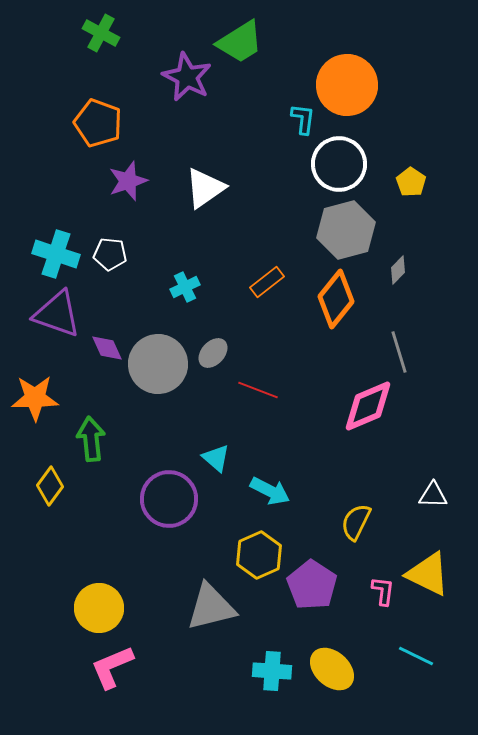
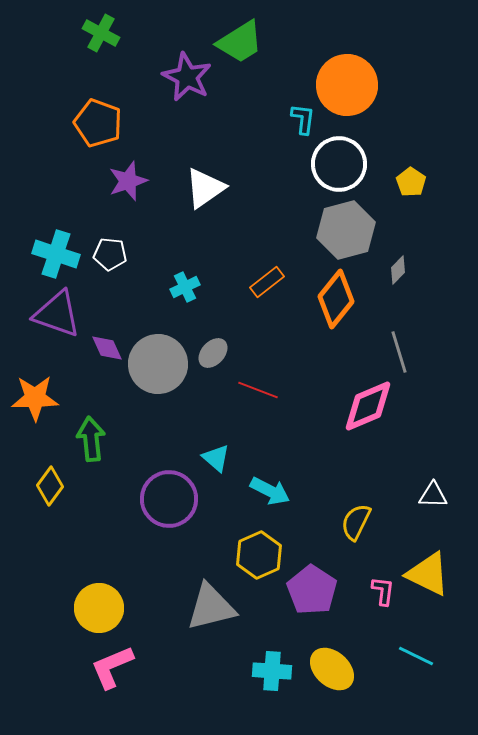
purple pentagon at (312, 585): moved 5 px down
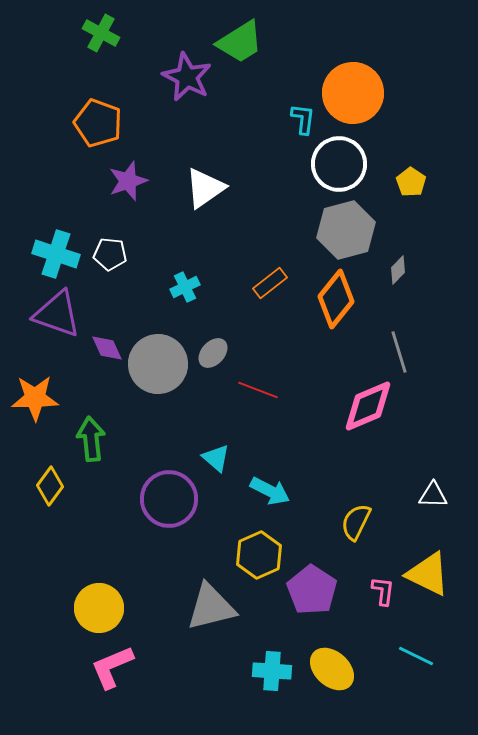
orange circle at (347, 85): moved 6 px right, 8 px down
orange rectangle at (267, 282): moved 3 px right, 1 px down
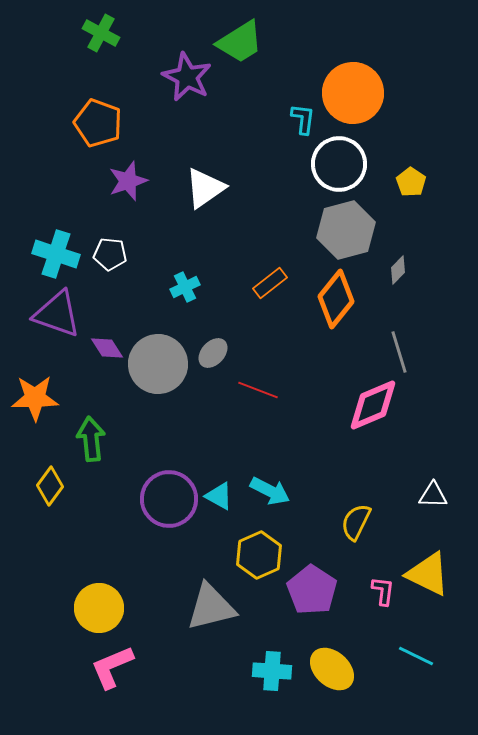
purple diamond at (107, 348): rotated 8 degrees counterclockwise
pink diamond at (368, 406): moved 5 px right, 1 px up
cyan triangle at (216, 458): moved 3 px right, 38 px down; rotated 12 degrees counterclockwise
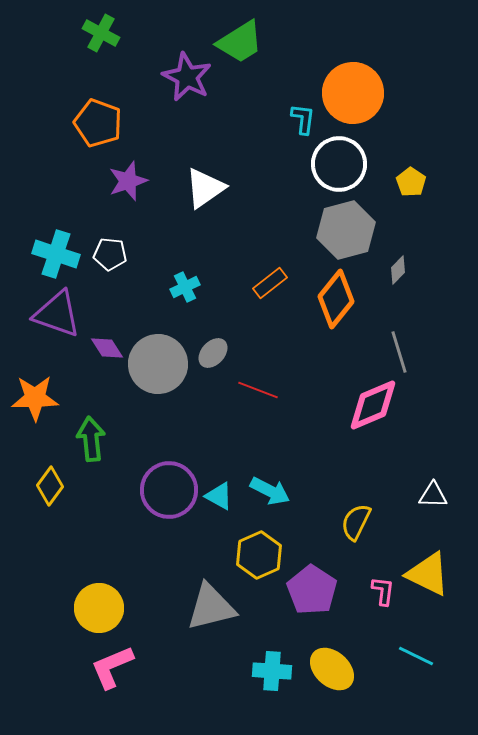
purple circle at (169, 499): moved 9 px up
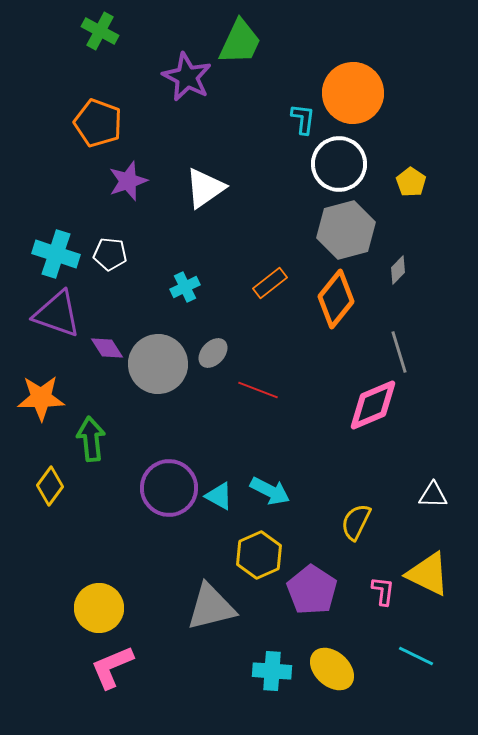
green cross at (101, 33): moved 1 px left, 2 px up
green trapezoid at (240, 42): rotated 33 degrees counterclockwise
orange star at (35, 398): moved 6 px right
purple circle at (169, 490): moved 2 px up
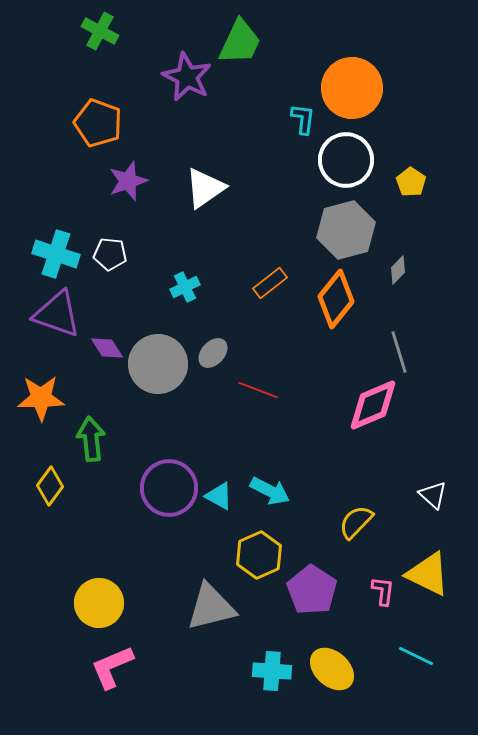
orange circle at (353, 93): moved 1 px left, 5 px up
white circle at (339, 164): moved 7 px right, 4 px up
white triangle at (433, 495): rotated 40 degrees clockwise
yellow semicircle at (356, 522): rotated 18 degrees clockwise
yellow circle at (99, 608): moved 5 px up
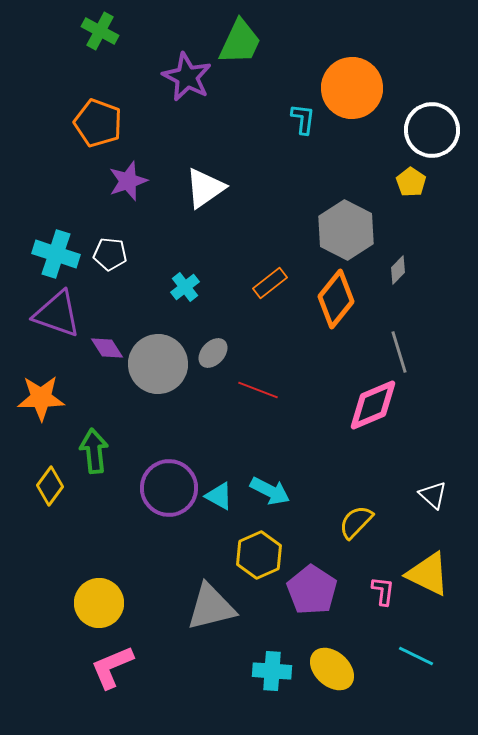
white circle at (346, 160): moved 86 px right, 30 px up
gray hexagon at (346, 230): rotated 18 degrees counterclockwise
cyan cross at (185, 287): rotated 12 degrees counterclockwise
green arrow at (91, 439): moved 3 px right, 12 px down
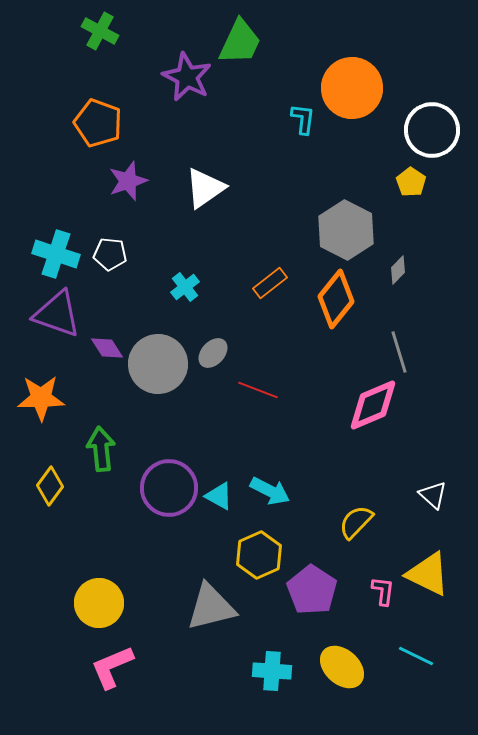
green arrow at (94, 451): moved 7 px right, 2 px up
yellow ellipse at (332, 669): moved 10 px right, 2 px up
